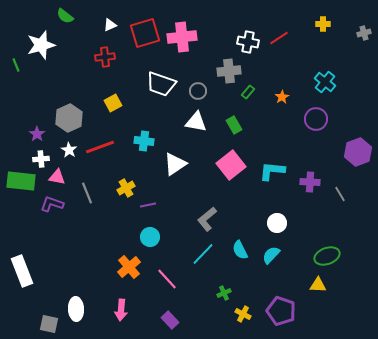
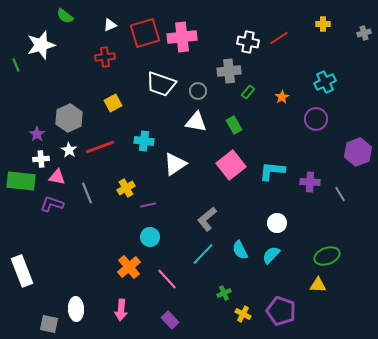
cyan cross at (325, 82): rotated 25 degrees clockwise
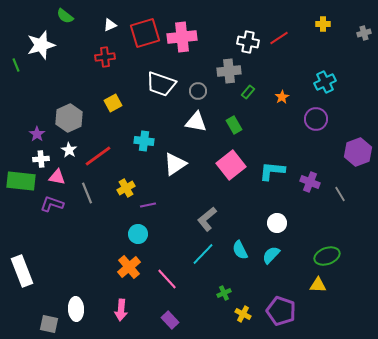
red line at (100, 147): moved 2 px left, 9 px down; rotated 16 degrees counterclockwise
purple cross at (310, 182): rotated 18 degrees clockwise
cyan circle at (150, 237): moved 12 px left, 3 px up
